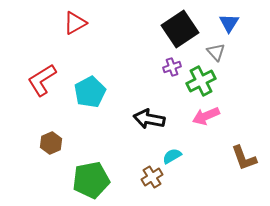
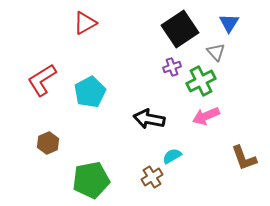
red triangle: moved 10 px right
brown hexagon: moved 3 px left
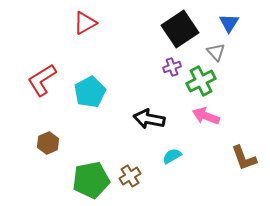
pink arrow: rotated 44 degrees clockwise
brown cross: moved 22 px left, 1 px up
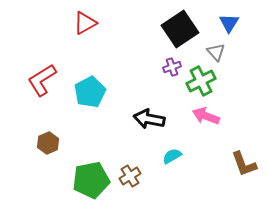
brown L-shape: moved 6 px down
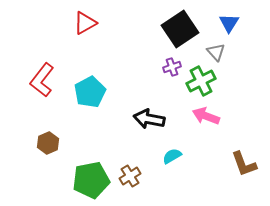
red L-shape: rotated 20 degrees counterclockwise
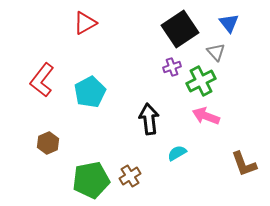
blue triangle: rotated 10 degrees counterclockwise
black arrow: rotated 72 degrees clockwise
cyan semicircle: moved 5 px right, 3 px up
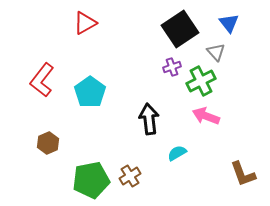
cyan pentagon: rotated 8 degrees counterclockwise
brown L-shape: moved 1 px left, 10 px down
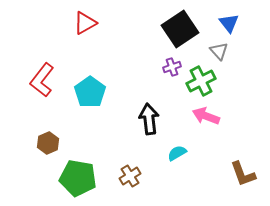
gray triangle: moved 3 px right, 1 px up
green pentagon: moved 13 px left, 2 px up; rotated 21 degrees clockwise
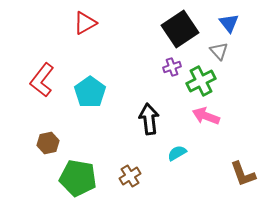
brown hexagon: rotated 10 degrees clockwise
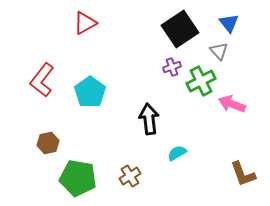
pink arrow: moved 26 px right, 12 px up
